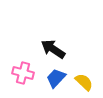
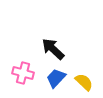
black arrow: rotated 10 degrees clockwise
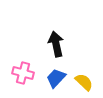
black arrow: moved 3 px right, 5 px up; rotated 35 degrees clockwise
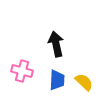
pink cross: moved 1 px left, 2 px up
blue trapezoid: moved 1 px right, 2 px down; rotated 140 degrees clockwise
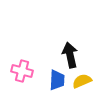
black arrow: moved 14 px right, 11 px down
yellow semicircle: moved 2 px left, 1 px up; rotated 66 degrees counterclockwise
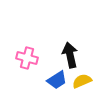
pink cross: moved 5 px right, 13 px up
blue trapezoid: rotated 55 degrees clockwise
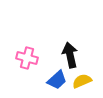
blue trapezoid: rotated 10 degrees counterclockwise
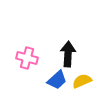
black arrow: moved 2 px left, 1 px up; rotated 15 degrees clockwise
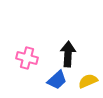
yellow semicircle: moved 6 px right
